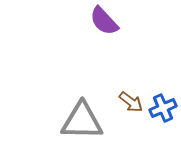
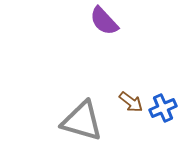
gray triangle: rotated 15 degrees clockwise
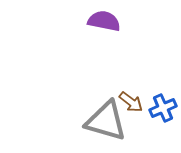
purple semicircle: rotated 144 degrees clockwise
gray triangle: moved 24 px right
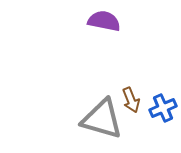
brown arrow: moved 2 px up; rotated 30 degrees clockwise
gray triangle: moved 4 px left, 2 px up
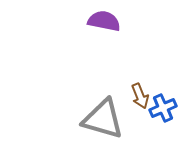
brown arrow: moved 9 px right, 4 px up
gray triangle: moved 1 px right
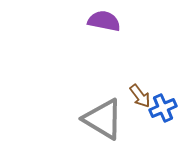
brown arrow: rotated 15 degrees counterclockwise
gray triangle: rotated 15 degrees clockwise
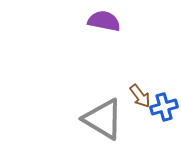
blue cross: moved 1 px right, 1 px up; rotated 8 degrees clockwise
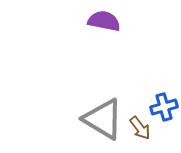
brown arrow: moved 32 px down
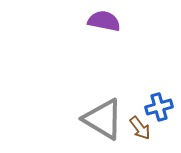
blue cross: moved 5 px left
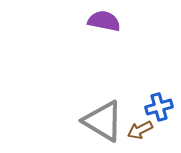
gray triangle: moved 2 px down
brown arrow: moved 2 px down; rotated 100 degrees clockwise
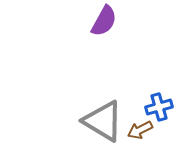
purple semicircle: rotated 108 degrees clockwise
